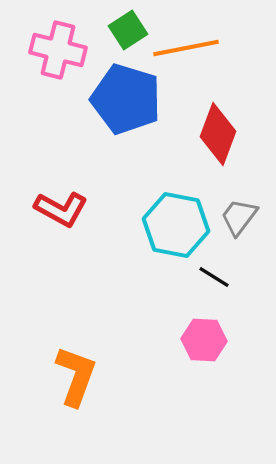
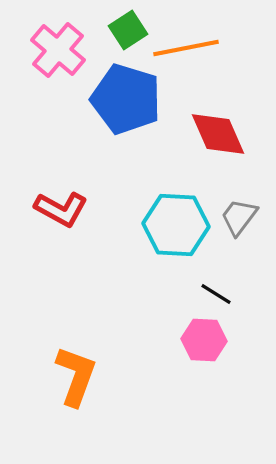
pink cross: rotated 26 degrees clockwise
red diamond: rotated 44 degrees counterclockwise
cyan hexagon: rotated 8 degrees counterclockwise
black line: moved 2 px right, 17 px down
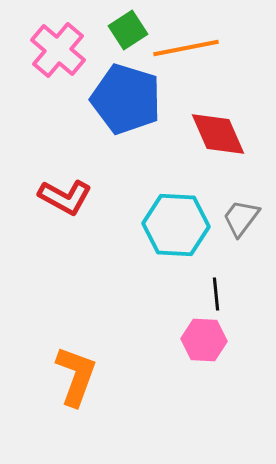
red L-shape: moved 4 px right, 12 px up
gray trapezoid: moved 2 px right, 1 px down
black line: rotated 52 degrees clockwise
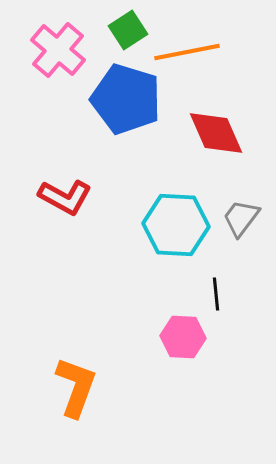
orange line: moved 1 px right, 4 px down
red diamond: moved 2 px left, 1 px up
pink hexagon: moved 21 px left, 3 px up
orange L-shape: moved 11 px down
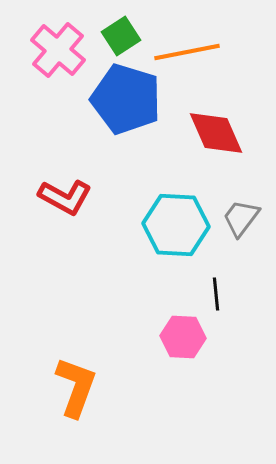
green square: moved 7 px left, 6 px down
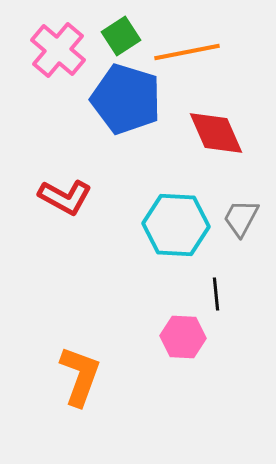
gray trapezoid: rotated 9 degrees counterclockwise
orange L-shape: moved 4 px right, 11 px up
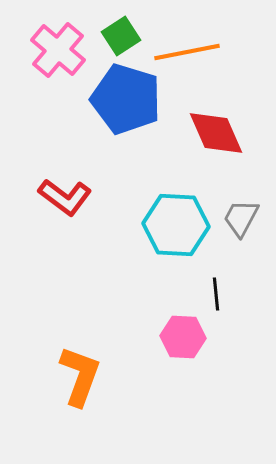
red L-shape: rotated 8 degrees clockwise
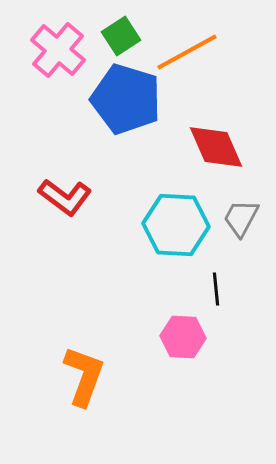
orange line: rotated 18 degrees counterclockwise
red diamond: moved 14 px down
black line: moved 5 px up
orange L-shape: moved 4 px right
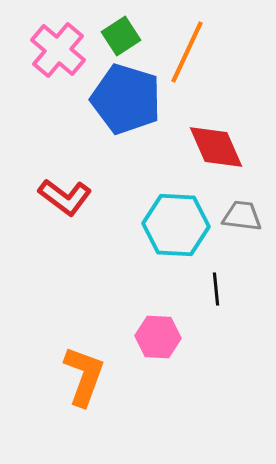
orange line: rotated 36 degrees counterclockwise
gray trapezoid: moved 1 px right, 2 px up; rotated 69 degrees clockwise
pink hexagon: moved 25 px left
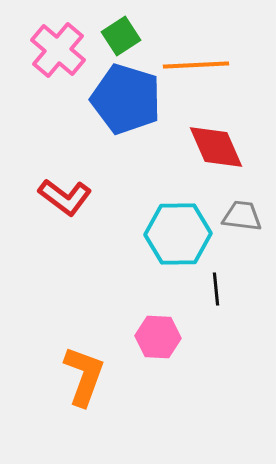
orange line: moved 9 px right, 13 px down; rotated 62 degrees clockwise
cyan hexagon: moved 2 px right, 9 px down; rotated 4 degrees counterclockwise
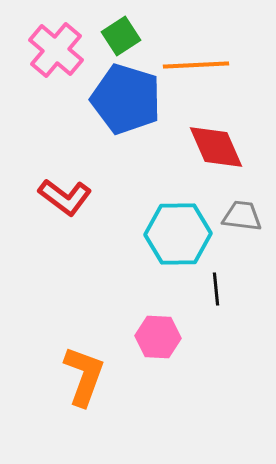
pink cross: moved 2 px left
